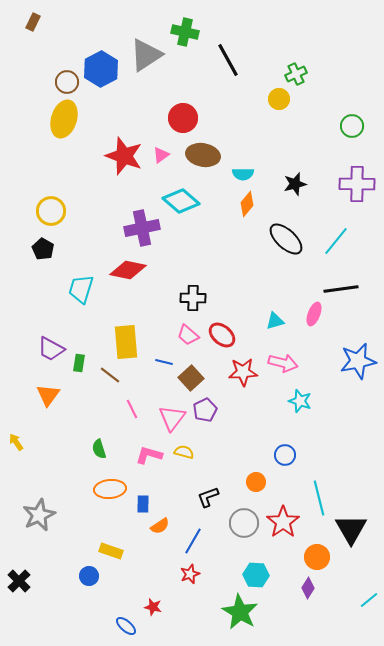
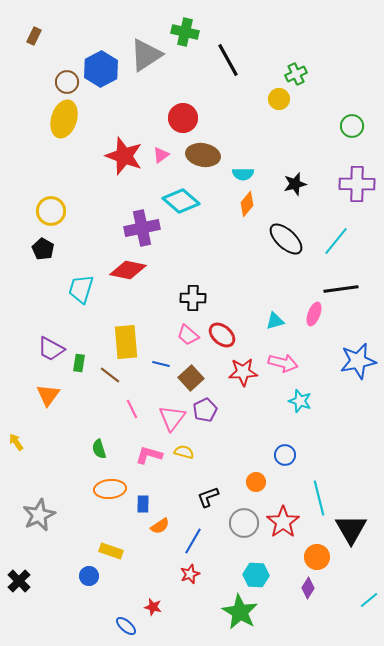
brown rectangle at (33, 22): moved 1 px right, 14 px down
blue line at (164, 362): moved 3 px left, 2 px down
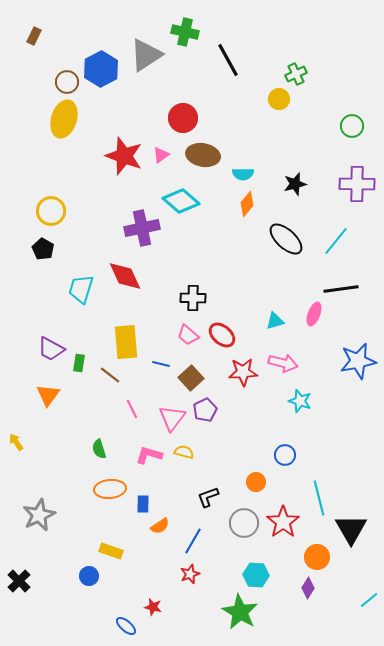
red diamond at (128, 270): moved 3 px left, 6 px down; rotated 54 degrees clockwise
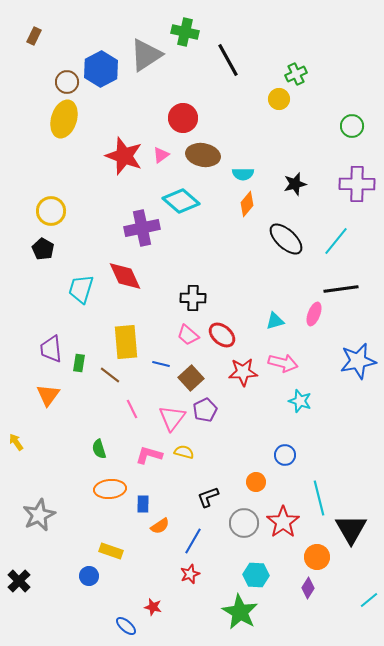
purple trapezoid at (51, 349): rotated 56 degrees clockwise
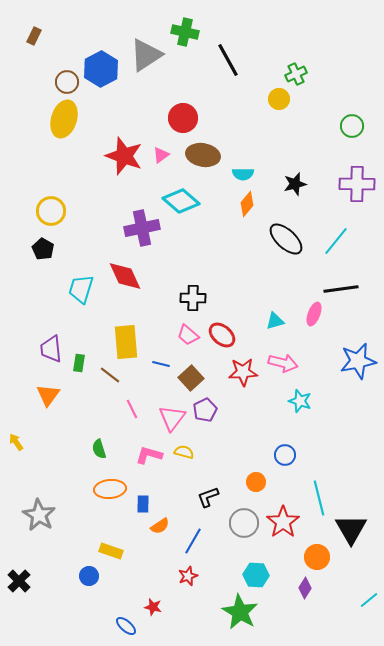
gray star at (39, 515): rotated 16 degrees counterclockwise
red star at (190, 574): moved 2 px left, 2 px down
purple diamond at (308, 588): moved 3 px left
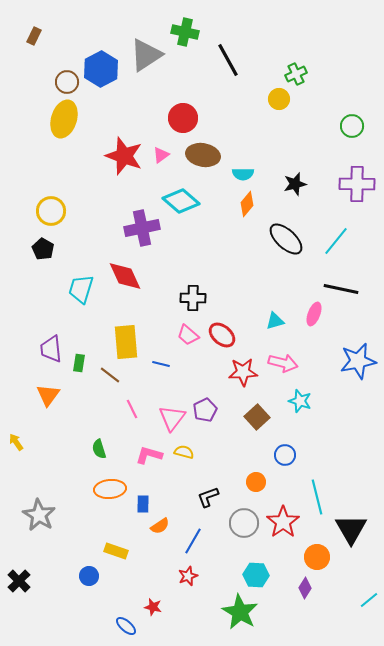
black line at (341, 289): rotated 20 degrees clockwise
brown square at (191, 378): moved 66 px right, 39 px down
cyan line at (319, 498): moved 2 px left, 1 px up
yellow rectangle at (111, 551): moved 5 px right
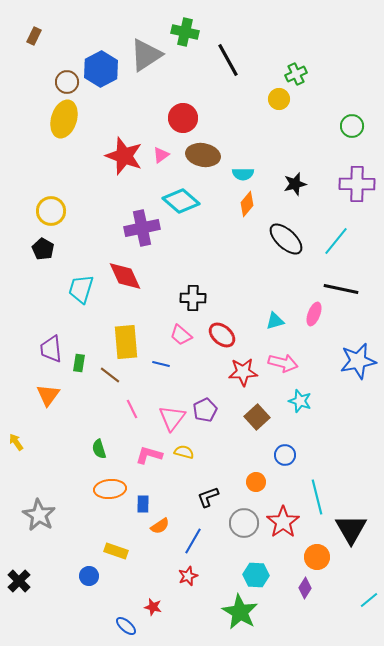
pink trapezoid at (188, 335): moved 7 px left
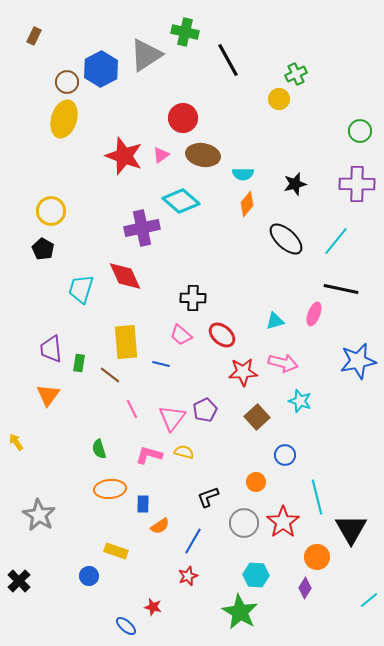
green circle at (352, 126): moved 8 px right, 5 px down
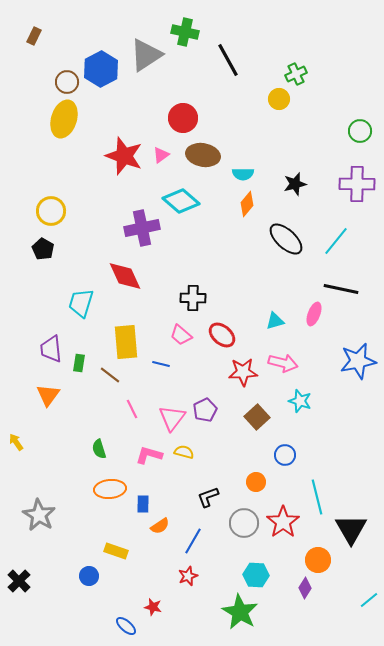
cyan trapezoid at (81, 289): moved 14 px down
orange circle at (317, 557): moved 1 px right, 3 px down
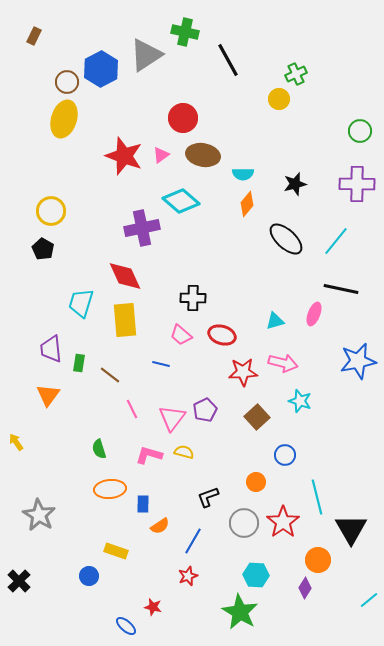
red ellipse at (222, 335): rotated 24 degrees counterclockwise
yellow rectangle at (126, 342): moved 1 px left, 22 px up
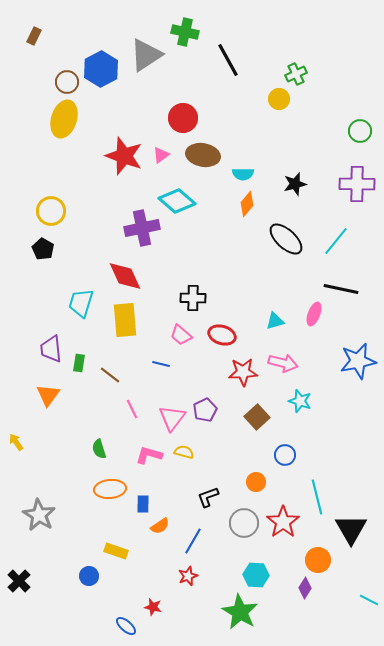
cyan diamond at (181, 201): moved 4 px left
cyan line at (369, 600): rotated 66 degrees clockwise
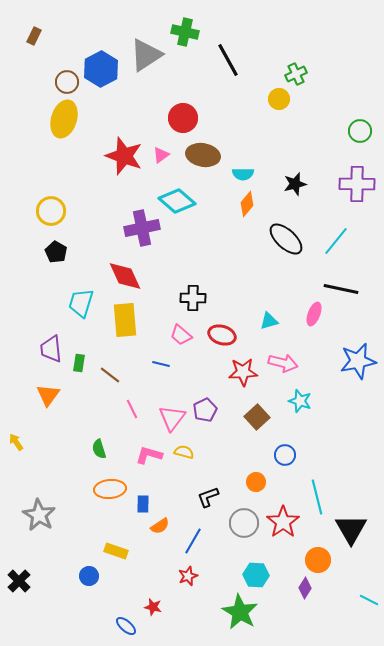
black pentagon at (43, 249): moved 13 px right, 3 px down
cyan triangle at (275, 321): moved 6 px left
